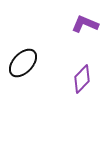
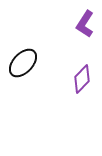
purple L-shape: rotated 80 degrees counterclockwise
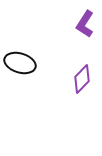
black ellipse: moved 3 px left; rotated 64 degrees clockwise
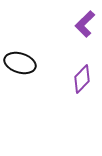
purple L-shape: rotated 12 degrees clockwise
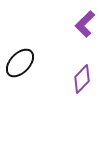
black ellipse: rotated 64 degrees counterclockwise
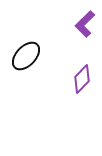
black ellipse: moved 6 px right, 7 px up
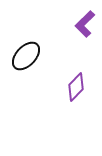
purple diamond: moved 6 px left, 8 px down
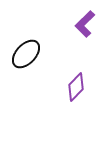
black ellipse: moved 2 px up
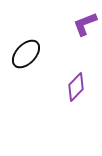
purple L-shape: rotated 24 degrees clockwise
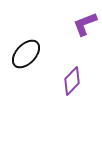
purple diamond: moved 4 px left, 6 px up
